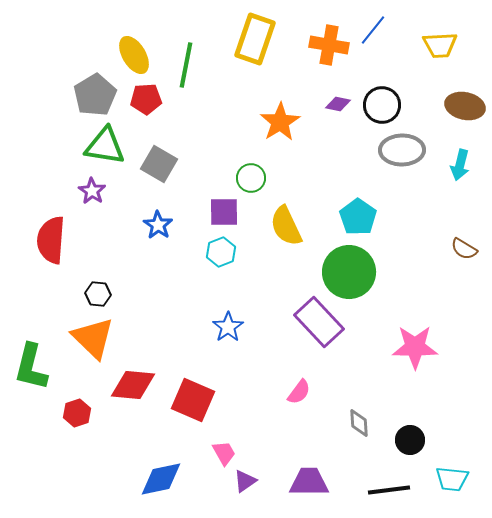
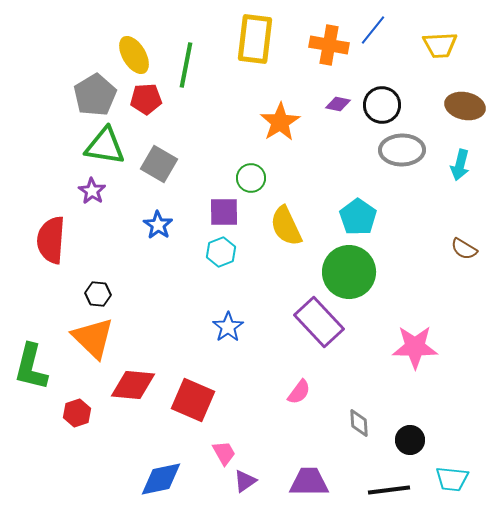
yellow rectangle at (255, 39): rotated 12 degrees counterclockwise
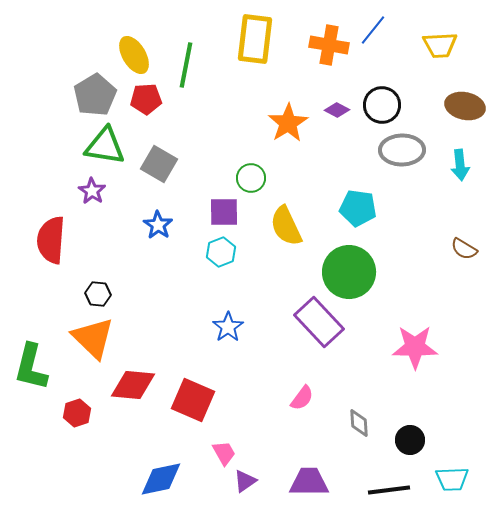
purple diamond at (338, 104): moved 1 px left, 6 px down; rotated 15 degrees clockwise
orange star at (280, 122): moved 8 px right, 1 px down
cyan arrow at (460, 165): rotated 20 degrees counterclockwise
cyan pentagon at (358, 217): moved 9 px up; rotated 27 degrees counterclockwise
pink semicircle at (299, 392): moved 3 px right, 6 px down
cyan trapezoid at (452, 479): rotated 8 degrees counterclockwise
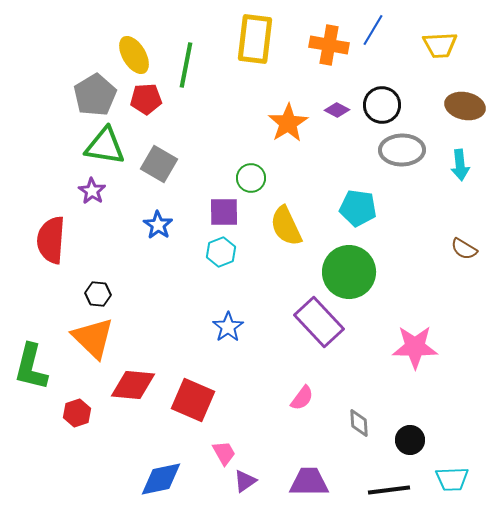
blue line at (373, 30): rotated 8 degrees counterclockwise
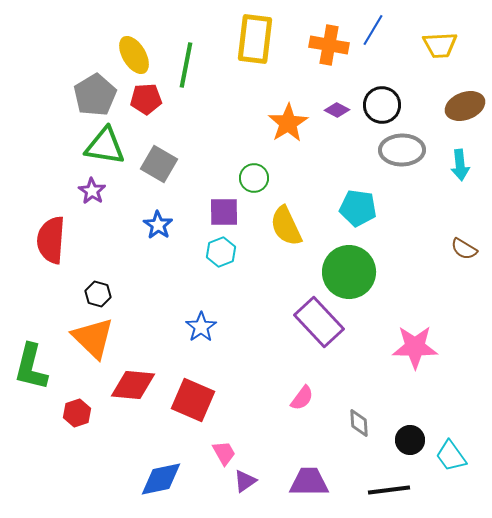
brown ellipse at (465, 106): rotated 33 degrees counterclockwise
green circle at (251, 178): moved 3 px right
black hexagon at (98, 294): rotated 10 degrees clockwise
blue star at (228, 327): moved 27 px left
cyan trapezoid at (452, 479): moved 1 px left, 23 px up; rotated 56 degrees clockwise
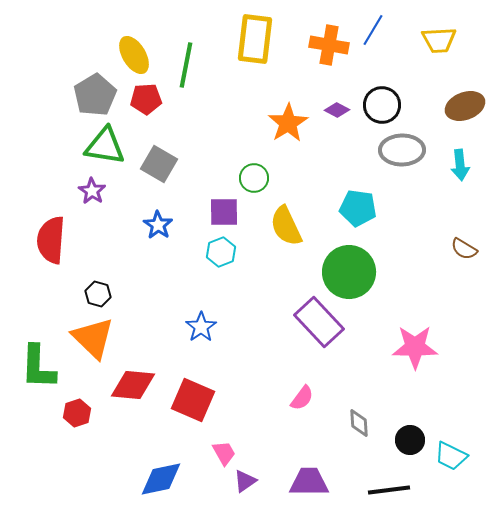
yellow trapezoid at (440, 45): moved 1 px left, 5 px up
green L-shape at (31, 367): moved 7 px right; rotated 12 degrees counterclockwise
cyan trapezoid at (451, 456): rotated 28 degrees counterclockwise
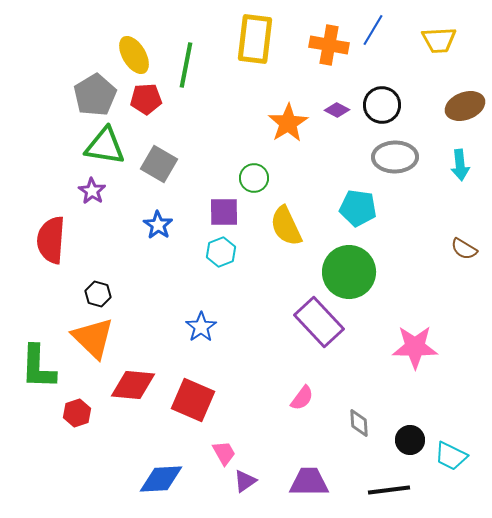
gray ellipse at (402, 150): moved 7 px left, 7 px down
blue diamond at (161, 479): rotated 9 degrees clockwise
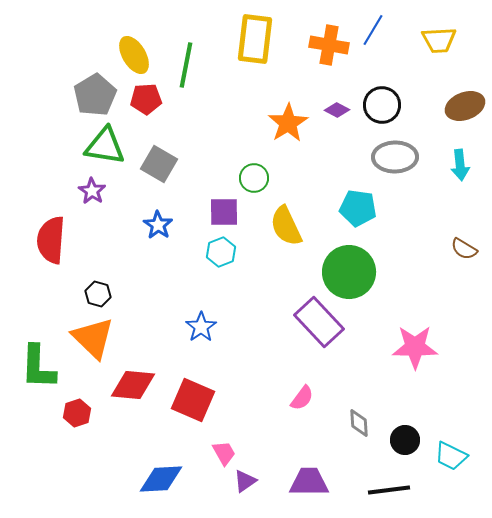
black circle at (410, 440): moved 5 px left
